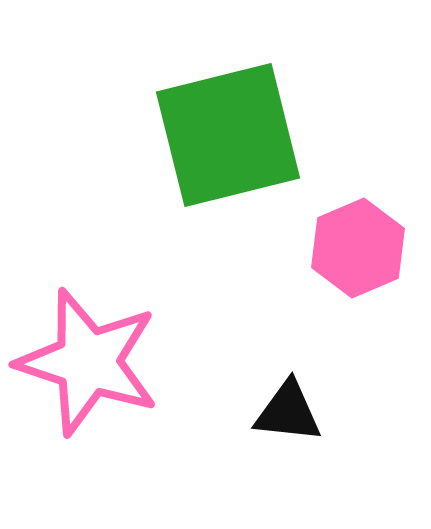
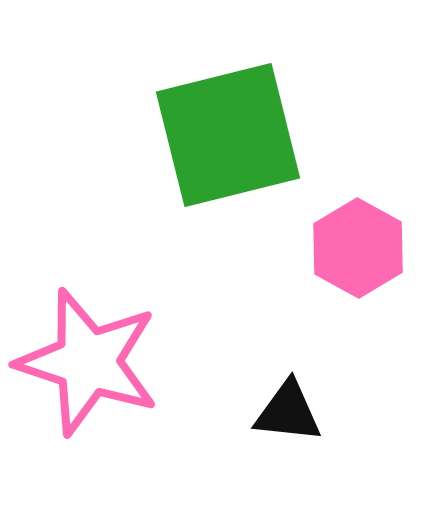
pink hexagon: rotated 8 degrees counterclockwise
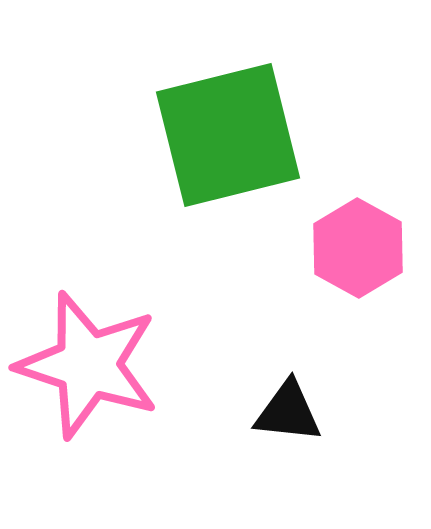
pink star: moved 3 px down
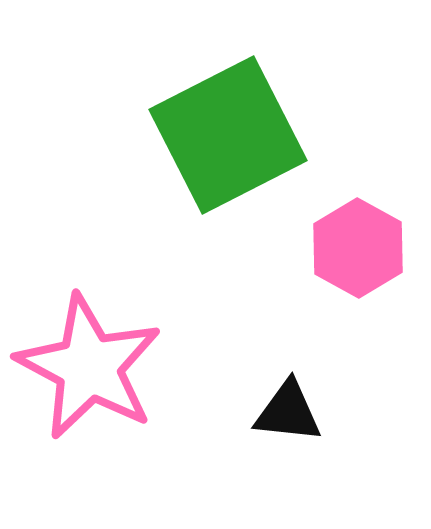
green square: rotated 13 degrees counterclockwise
pink star: moved 1 px right, 2 px down; rotated 10 degrees clockwise
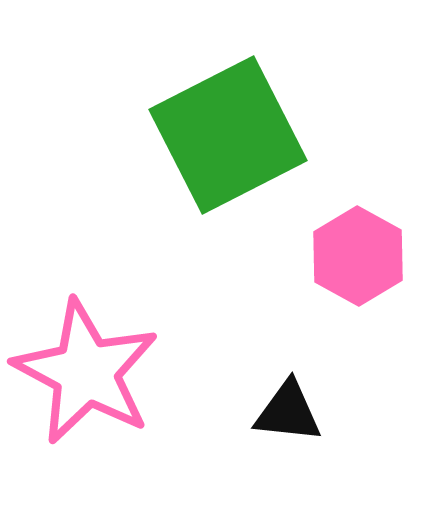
pink hexagon: moved 8 px down
pink star: moved 3 px left, 5 px down
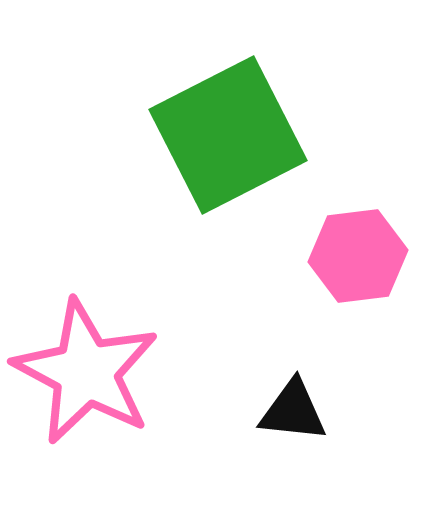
pink hexagon: rotated 24 degrees clockwise
black triangle: moved 5 px right, 1 px up
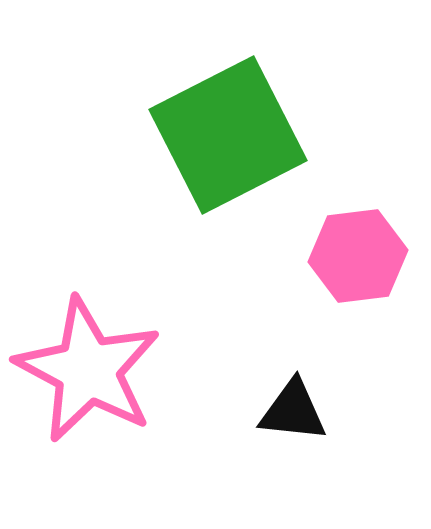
pink star: moved 2 px right, 2 px up
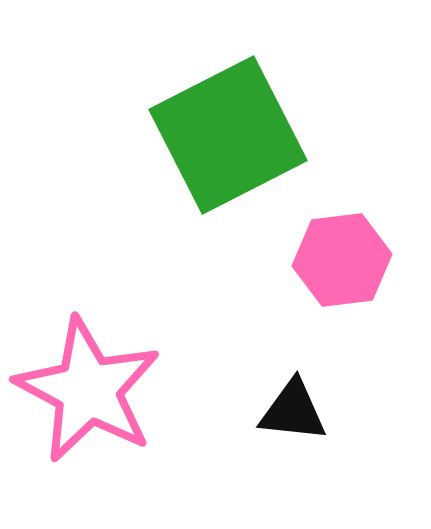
pink hexagon: moved 16 px left, 4 px down
pink star: moved 20 px down
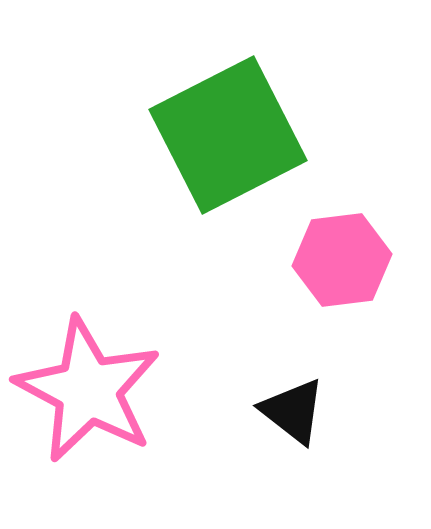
black triangle: rotated 32 degrees clockwise
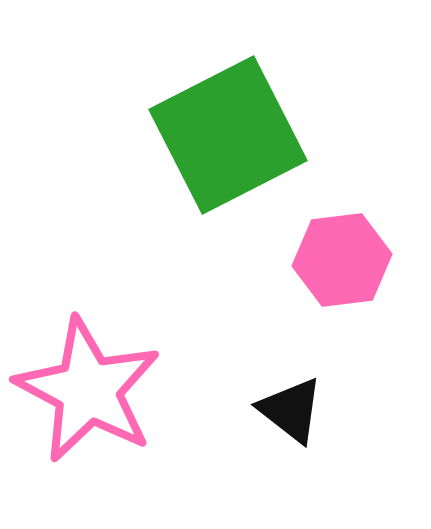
black triangle: moved 2 px left, 1 px up
